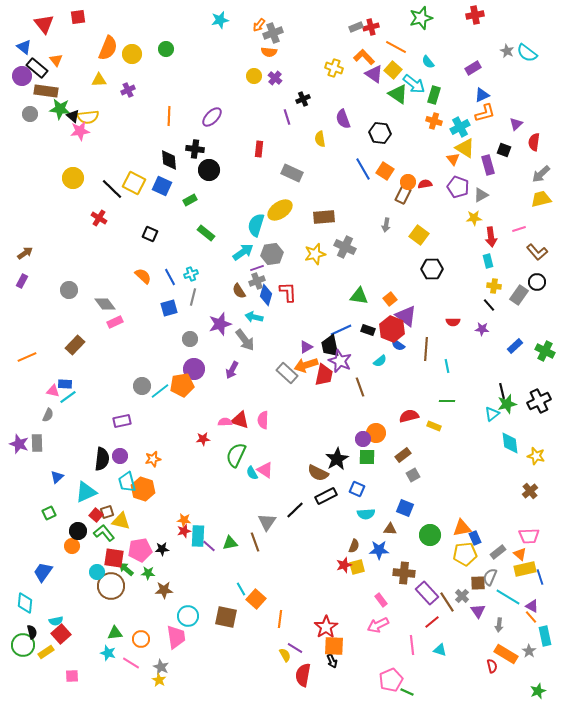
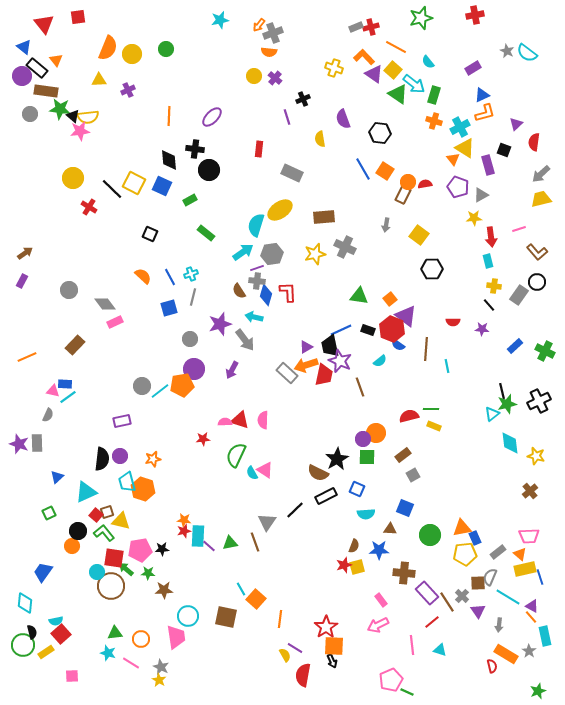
red cross at (99, 218): moved 10 px left, 11 px up
gray cross at (257, 281): rotated 28 degrees clockwise
green line at (447, 401): moved 16 px left, 8 px down
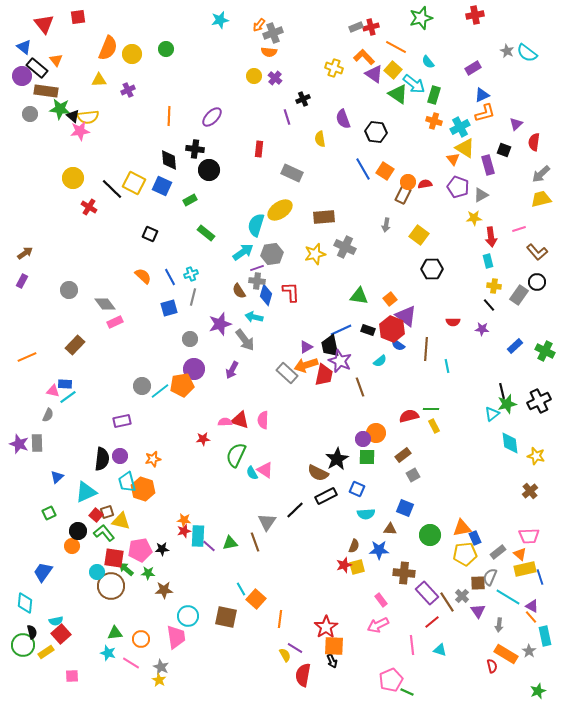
black hexagon at (380, 133): moved 4 px left, 1 px up
red L-shape at (288, 292): moved 3 px right
yellow rectangle at (434, 426): rotated 40 degrees clockwise
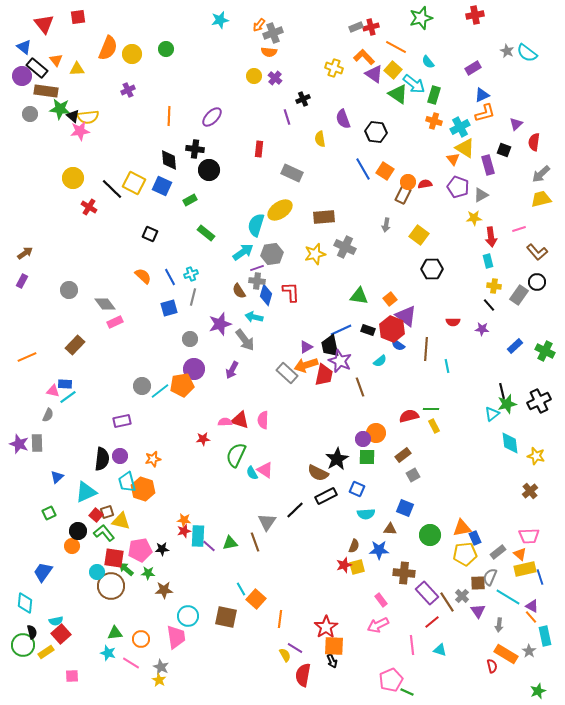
yellow triangle at (99, 80): moved 22 px left, 11 px up
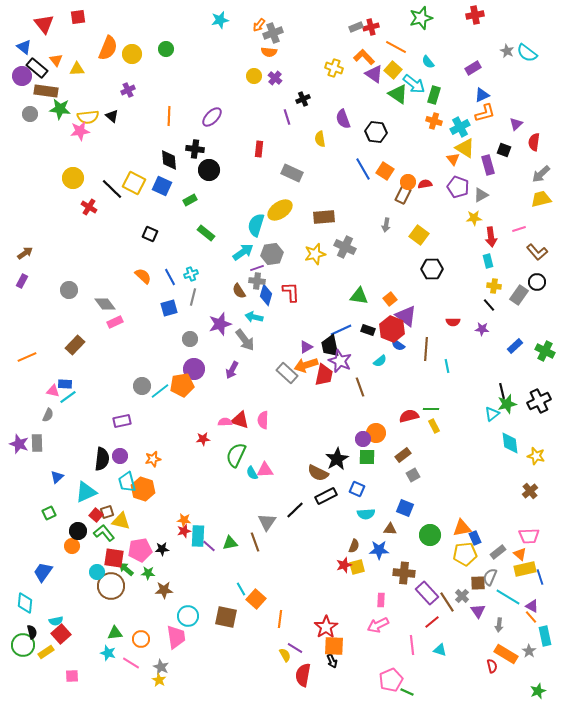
black triangle at (73, 116): moved 39 px right
pink triangle at (265, 470): rotated 36 degrees counterclockwise
pink rectangle at (381, 600): rotated 40 degrees clockwise
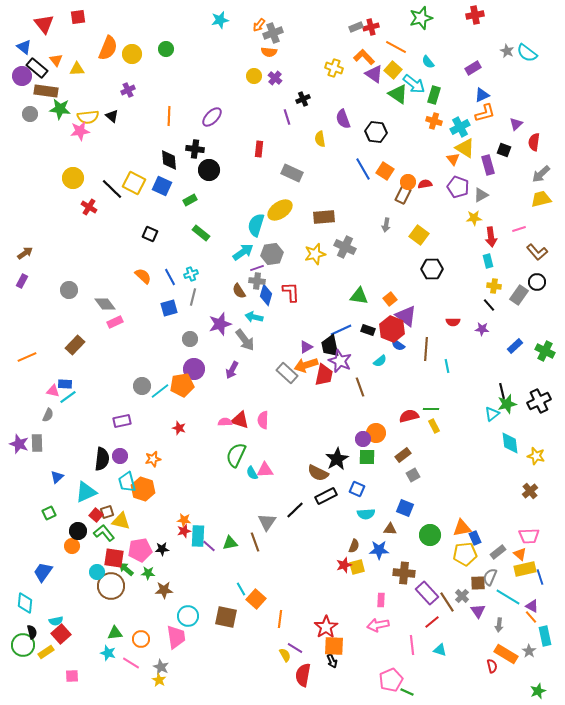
green rectangle at (206, 233): moved 5 px left
red star at (203, 439): moved 24 px left, 11 px up; rotated 24 degrees clockwise
pink arrow at (378, 625): rotated 15 degrees clockwise
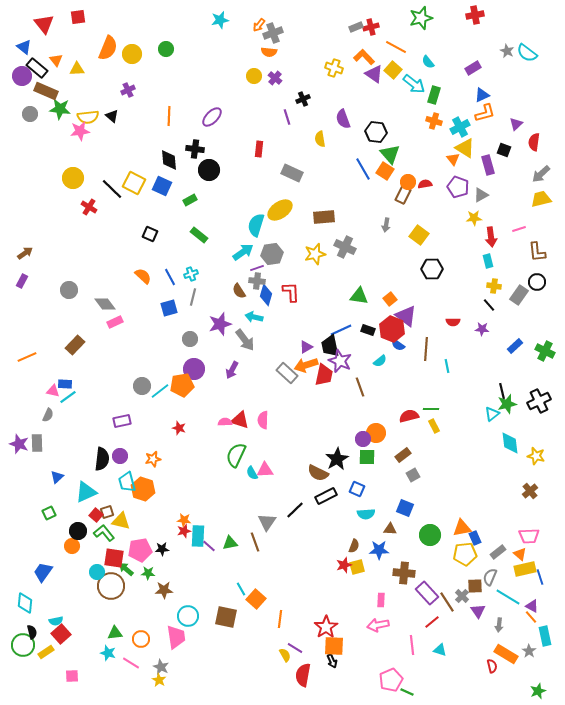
brown rectangle at (46, 91): rotated 15 degrees clockwise
green triangle at (398, 94): moved 8 px left, 60 px down; rotated 15 degrees clockwise
green rectangle at (201, 233): moved 2 px left, 2 px down
brown L-shape at (537, 252): rotated 35 degrees clockwise
brown square at (478, 583): moved 3 px left, 3 px down
